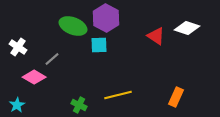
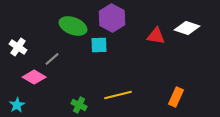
purple hexagon: moved 6 px right
red triangle: rotated 24 degrees counterclockwise
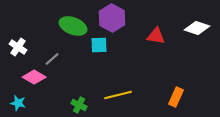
white diamond: moved 10 px right
cyan star: moved 1 px right, 2 px up; rotated 28 degrees counterclockwise
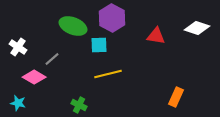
yellow line: moved 10 px left, 21 px up
